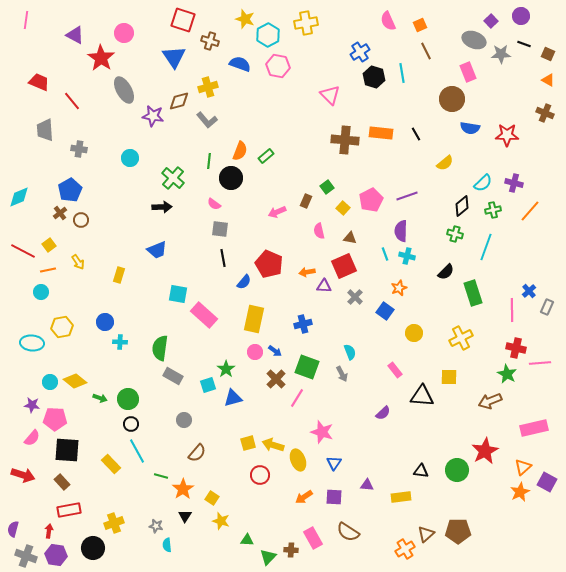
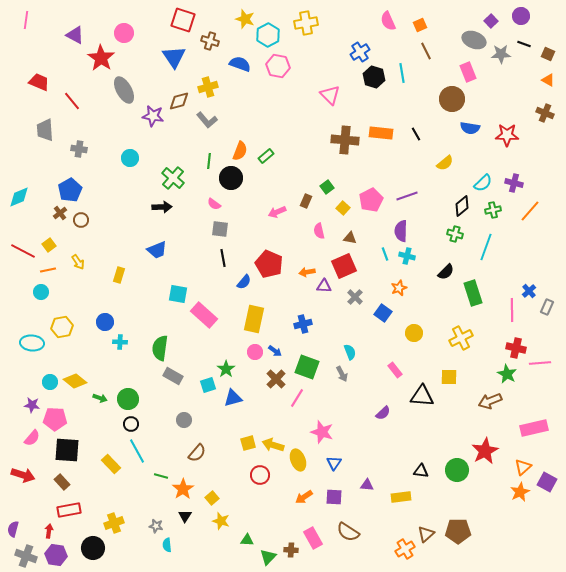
blue square at (385, 311): moved 2 px left, 2 px down
yellow square at (212, 498): rotated 16 degrees clockwise
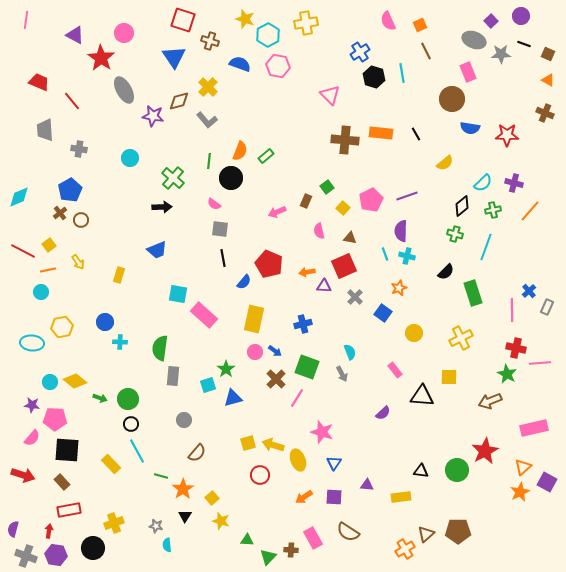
yellow cross at (208, 87): rotated 30 degrees counterclockwise
gray rectangle at (173, 376): rotated 66 degrees clockwise
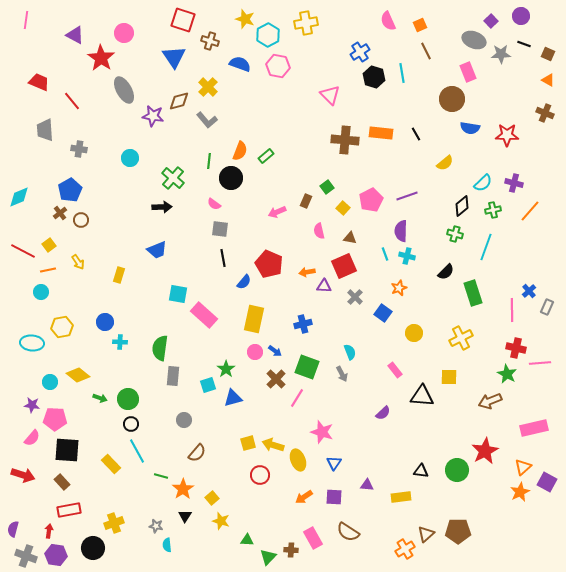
yellow diamond at (75, 381): moved 3 px right, 6 px up
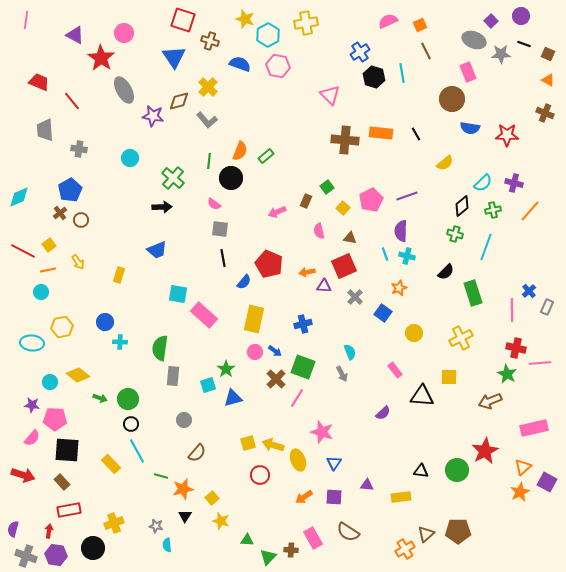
pink semicircle at (388, 21): rotated 90 degrees clockwise
green square at (307, 367): moved 4 px left
orange star at (183, 489): rotated 20 degrees clockwise
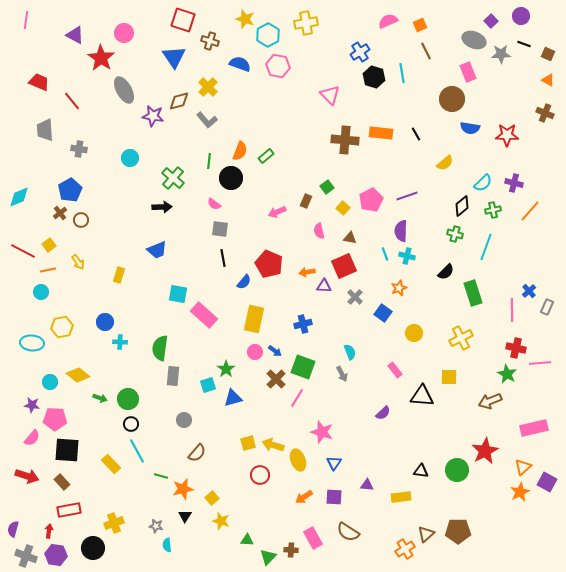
red arrow at (23, 475): moved 4 px right, 1 px down
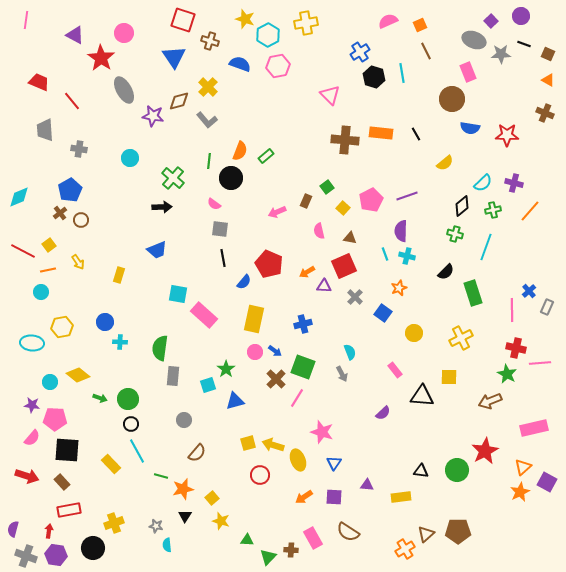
pink hexagon at (278, 66): rotated 20 degrees counterclockwise
orange arrow at (307, 272): rotated 21 degrees counterclockwise
blue triangle at (233, 398): moved 2 px right, 3 px down
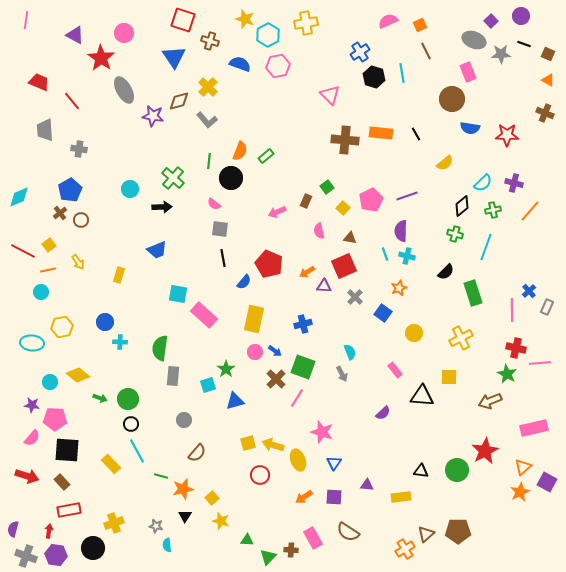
cyan circle at (130, 158): moved 31 px down
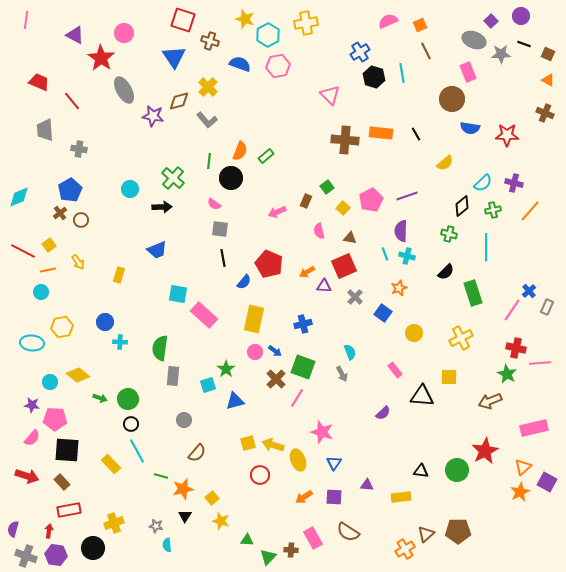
green cross at (455, 234): moved 6 px left
cyan line at (486, 247): rotated 20 degrees counterclockwise
pink line at (512, 310): rotated 35 degrees clockwise
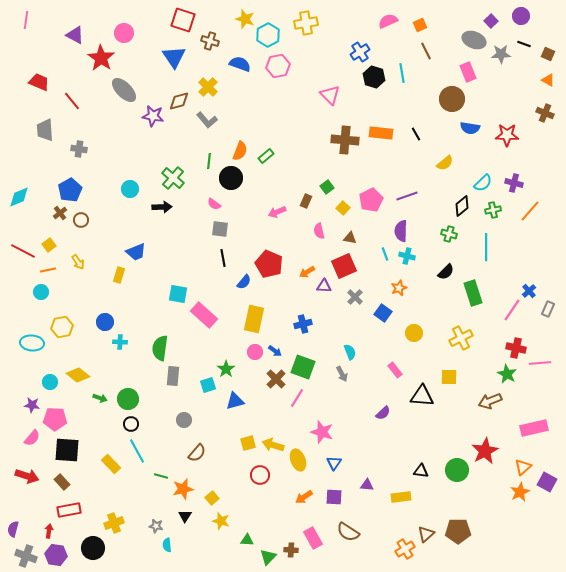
gray ellipse at (124, 90): rotated 16 degrees counterclockwise
blue trapezoid at (157, 250): moved 21 px left, 2 px down
gray rectangle at (547, 307): moved 1 px right, 2 px down
